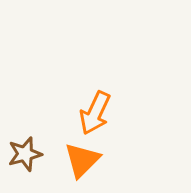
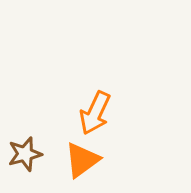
orange triangle: rotated 9 degrees clockwise
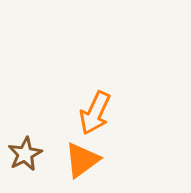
brown star: rotated 12 degrees counterclockwise
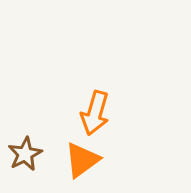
orange arrow: rotated 9 degrees counterclockwise
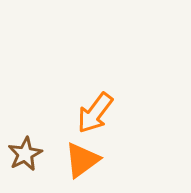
orange arrow: rotated 21 degrees clockwise
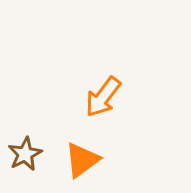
orange arrow: moved 8 px right, 16 px up
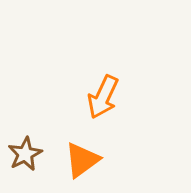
orange arrow: rotated 12 degrees counterclockwise
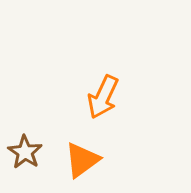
brown star: moved 2 px up; rotated 12 degrees counterclockwise
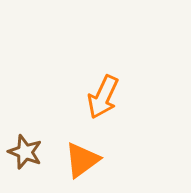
brown star: rotated 12 degrees counterclockwise
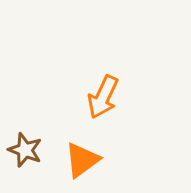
brown star: moved 2 px up
